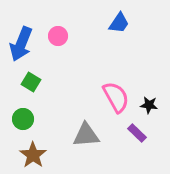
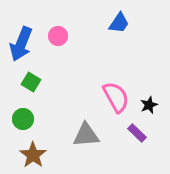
black star: rotated 30 degrees counterclockwise
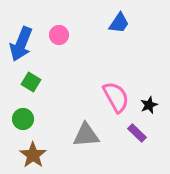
pink circle: moved 1 px right, 1 px up
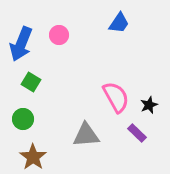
brown star: moved 2 px down
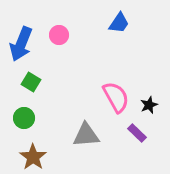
green circle: moved 1 px right, 1 px up
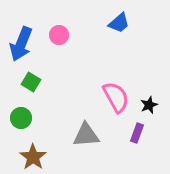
blue trapezoid: rotated 15 degrees clockwise
green circle: moved 3 px left
purple rectangle: rotated 66 degrees clockwise
